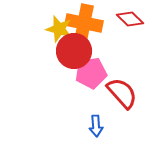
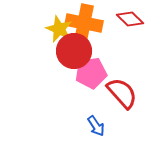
yellow star: rotated 8 degrees clockwise
blue arrow: rotated 30 degrees counterclockwise
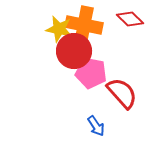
orange cross: moved 2 px down
yellow star: rotated 12 degrees counterclockwise
pink pentagon: rotated 20 degrees clockwise
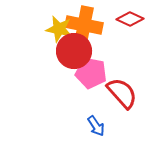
red diamond: rotated 20 degrees counterclockwise
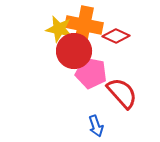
red diamond: moved 14 px left, 17 px down
blue arrow: rotated 15 degrees clockwise
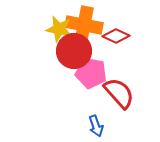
red semicircle: moved 3 px left
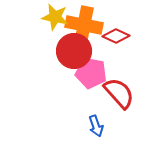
yellow star: moved 4 px left, 12 px up
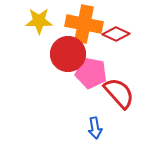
yellow star: moved 16 px left, 4 px down; rotated 12 degrees counterclockwise
orange cross: moved 1 px up
red diamond: moved 2 px up
red circle: moved 6 px left, 3 px down
blue arrow: moved 1 px left, 2 px down; rotated 10 degrees clockwise
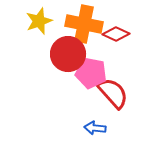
yellow star: rotated 20 degrees counterclockwise
red semicircle: moved 6 px left
blue arrow: rotated 105 degrees clockwise
